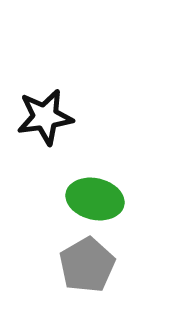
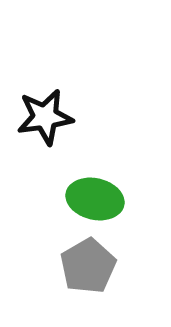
gray pentagon: moved 1 px right, 1 px down
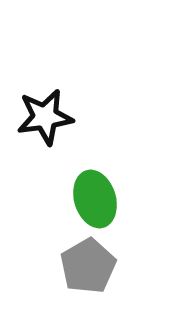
green ellipse: rotated 60 degrees clockwise
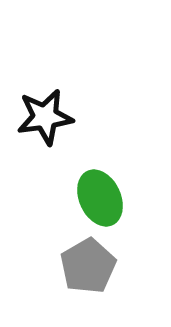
green ellipse: moved 5 px right, 1 px up; rotated 8 degrees counterclockwise
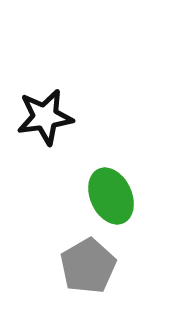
green ellipse: moved 11 px right, 2 px up
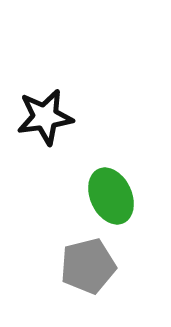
gray pentagon: rotated 16 degrees clockwise
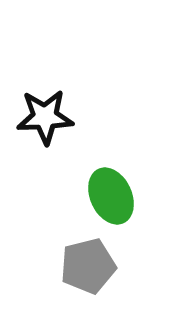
black star: rotated 6 degrees clockwise
